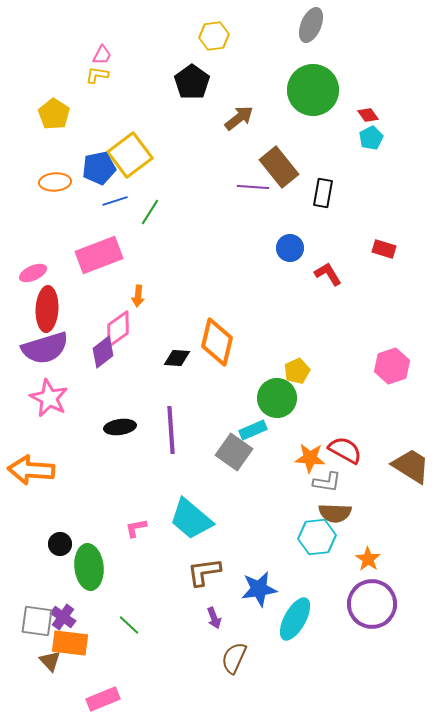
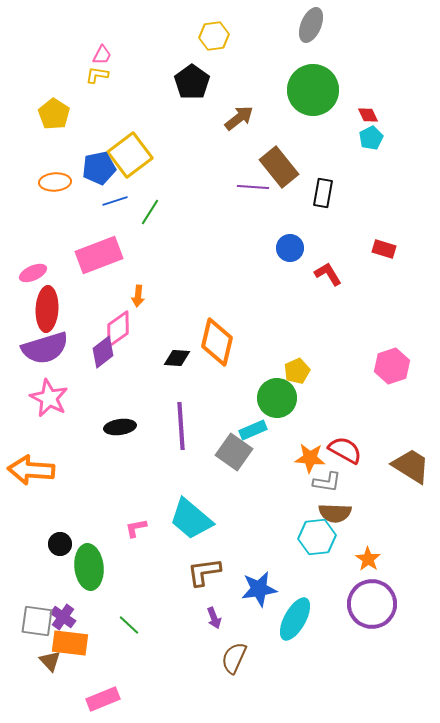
red diamond at (368, 115): rotated 10 degrees clockwise
purple line at (171, 430): moved 10 px right, 4 px up
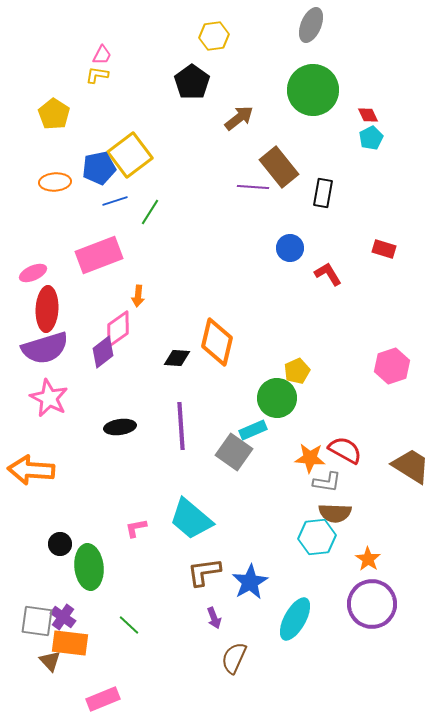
blue star at (259, 589): moved 9 px left, 7 px up; rotated 21 degrees counterclockwise
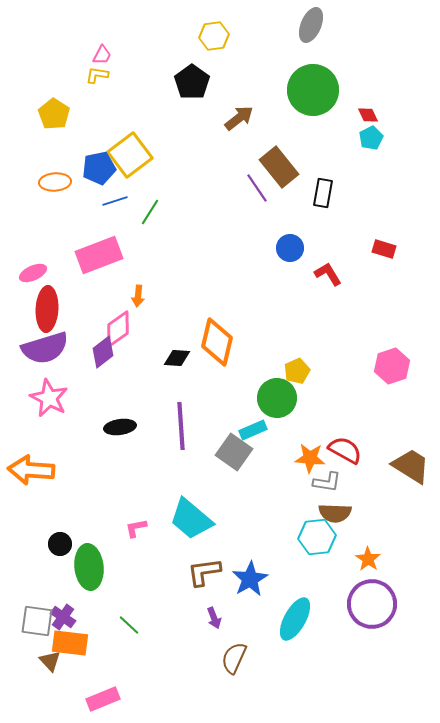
purple line at (253, 187): moved 4 px right, 1 px down; rotated 52 degrees clockwise
blue star at (250, 582): moved 3 px up
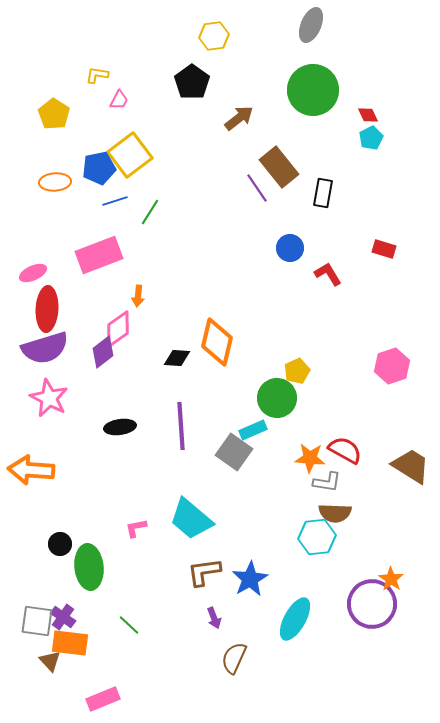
pink trapezoid at (102, 55): moved 17 px right, 45 px down
orange star at (368, 559): moved 23 px right, 20 px down
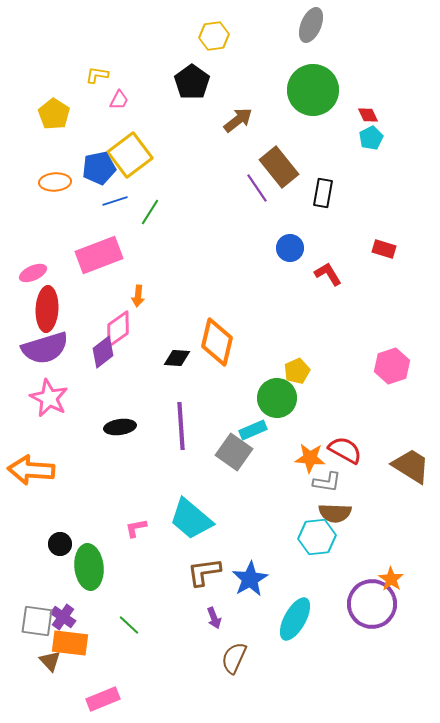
brown arrow at (239, 118): moved 1 px left, 2 px down
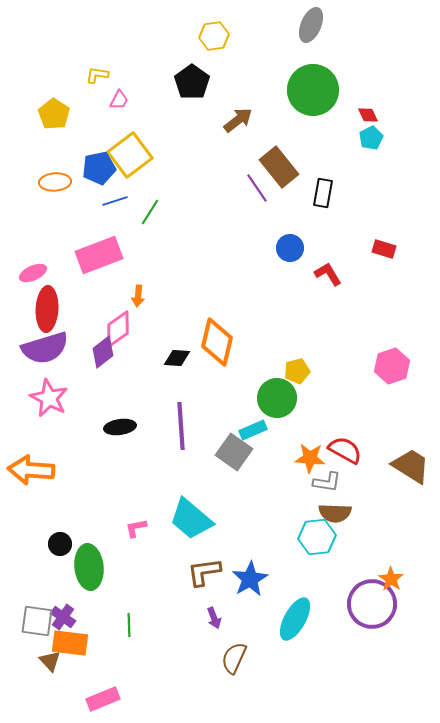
yellow pentagon at (297, 371): rotated 10 degrees clockwise
green line at (129, 625): rotated 45 degrees clockwise
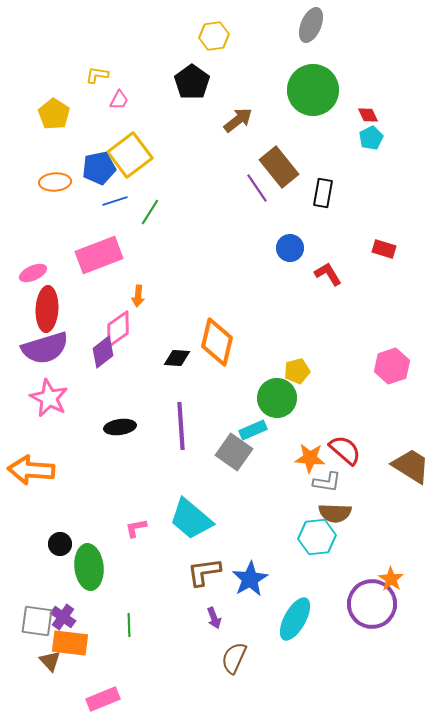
red semicircle at (345, 450): rotated 12 degrees clockwise
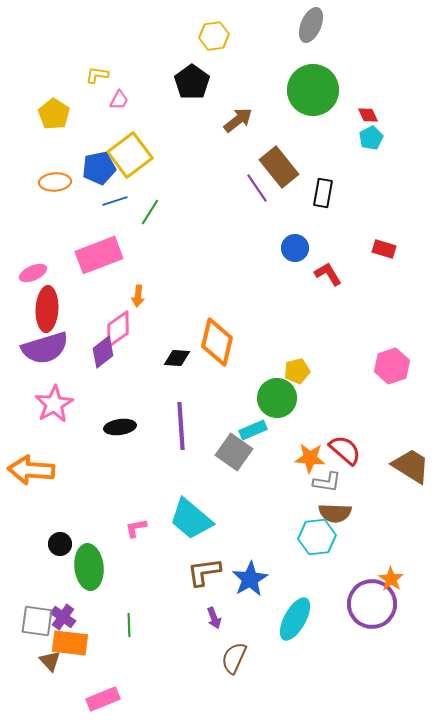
blue circle at (290, 248): moved 5 px right
pink star at (49, 398): moved 5 px right, 6 px down; rotated 15 degrees clockwise
